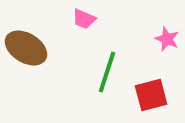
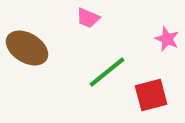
pink trapezoid: moved 4 px right, 1 px up
brown ellipse: moved 1 px right
green line: rotated 33 degrees clockwise
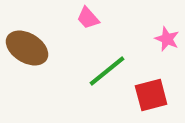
pink trapezoid: rotated 25 degrees clockwise
green line: moved 1 px up
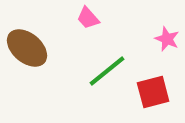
brown ellipse: rotated 9 degrees clockwise
red square: moved 2 px right, 3 px up
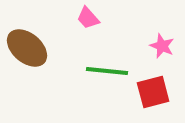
pink star: moved 5 px left, 7 px down
green line: rotated 45 degrees clockwise
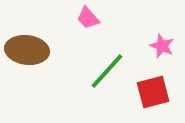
brown ellipse: moved 2 px down; rotated 33 degrees counterclockwise
green line: rotated 54 degrees counterclockwise
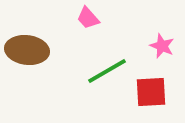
green line: rotated 18 degrees clockwise
red square: moved 2 px left; rotated 12 degrees clockwise
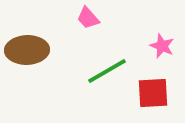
brown ellipse: rotated 9 degrees counterclockwise
red square: moved 2 px right, 1 px down
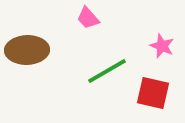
red square: rotated 16 degrees clockwise
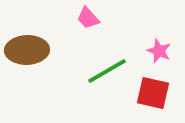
pink star: moved 3 px left, 5 px down
